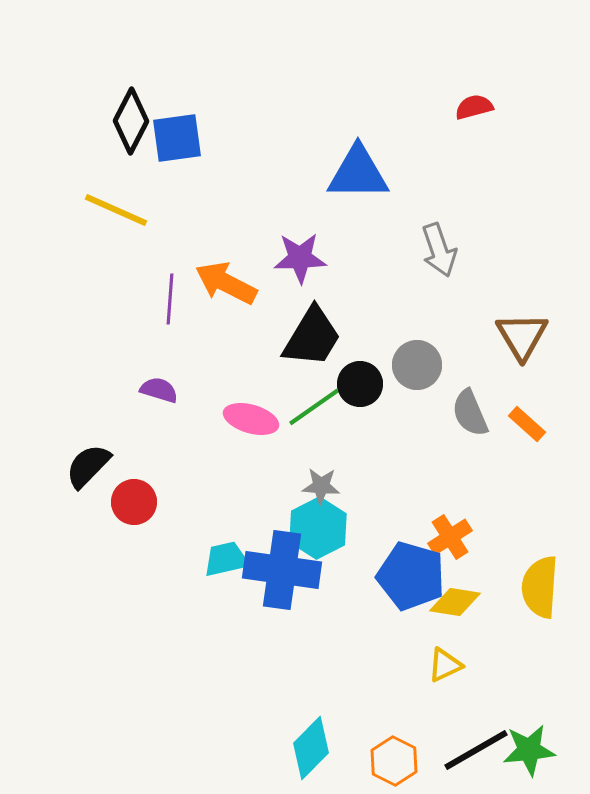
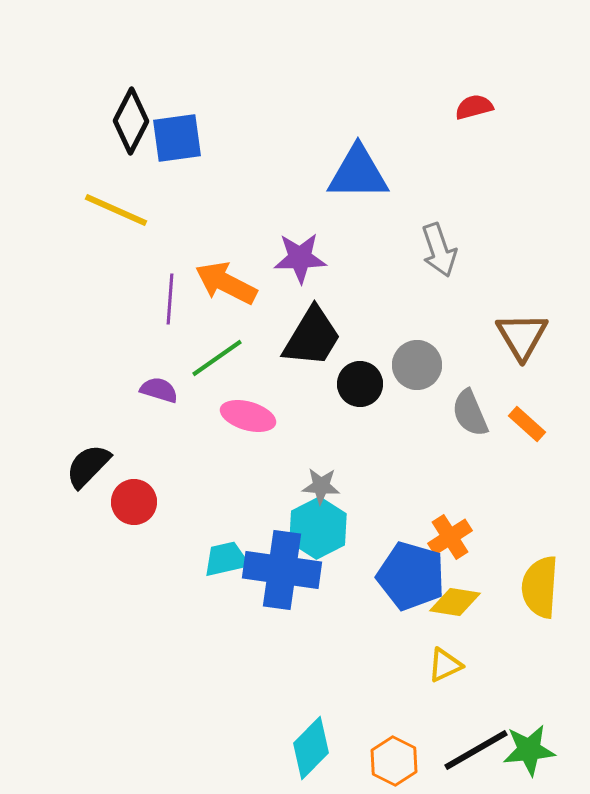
green line: moved 97 px left, 49 px up
pink ellipse: moved 3 px left, 3 px up
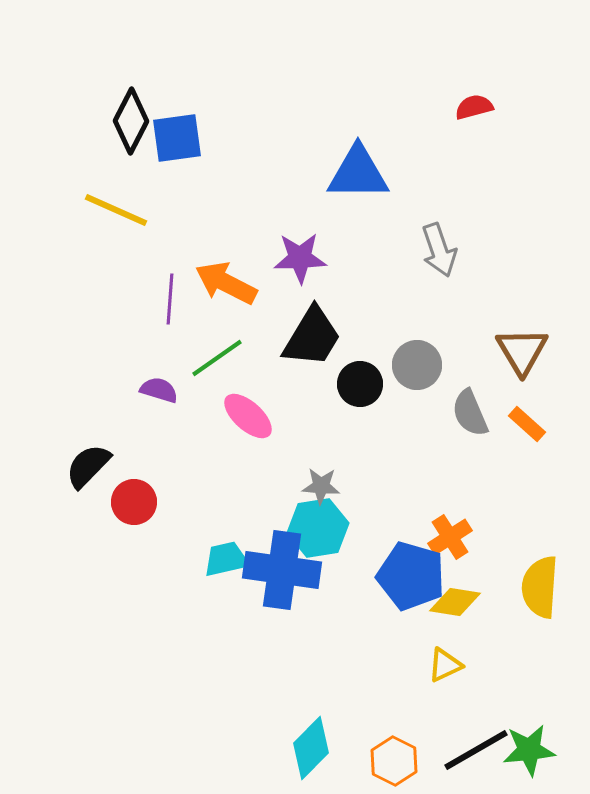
brown triangle: moved 15 px down
pink ellipse: rotated 26 degrees clockwise
cyan hexagon: rotated 18 degrees clockwise
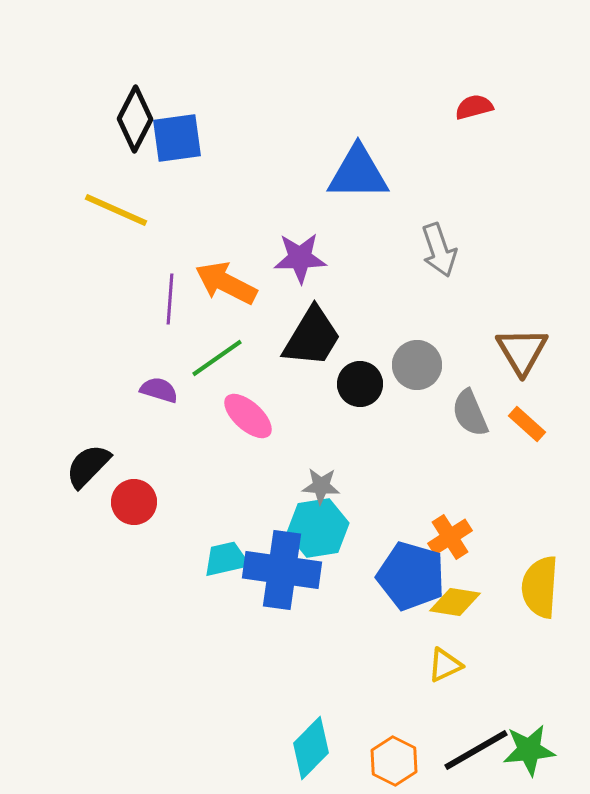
black diamond: moved 4 px right, 2 px up
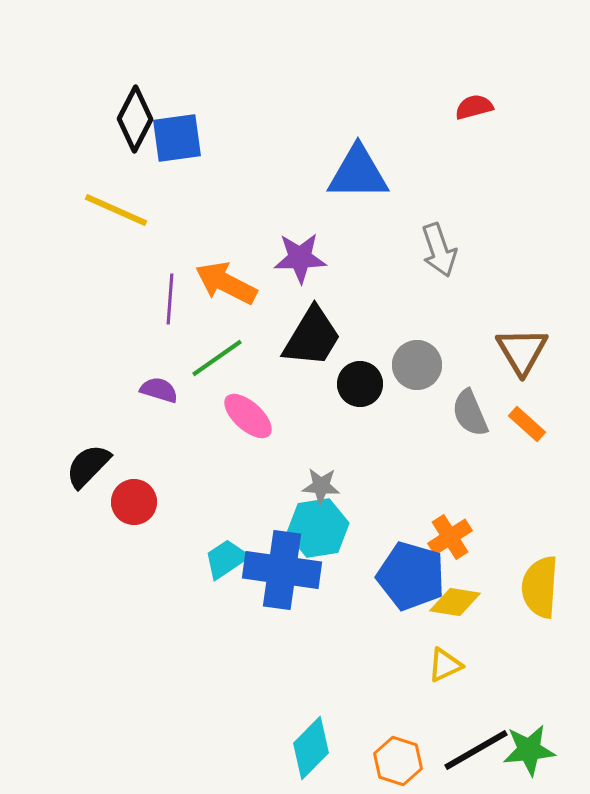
cyan trapezoid: rotated 21 degrees counterclockwise
orange hexagon: moved 4 px right; rotated 9 degrees counterclockwise
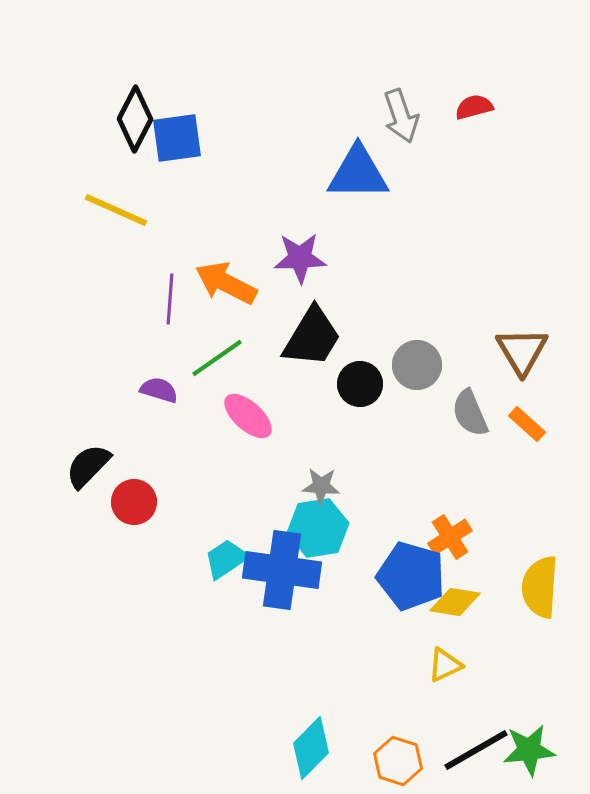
gray arrow: moved 38 px left, 134 px up
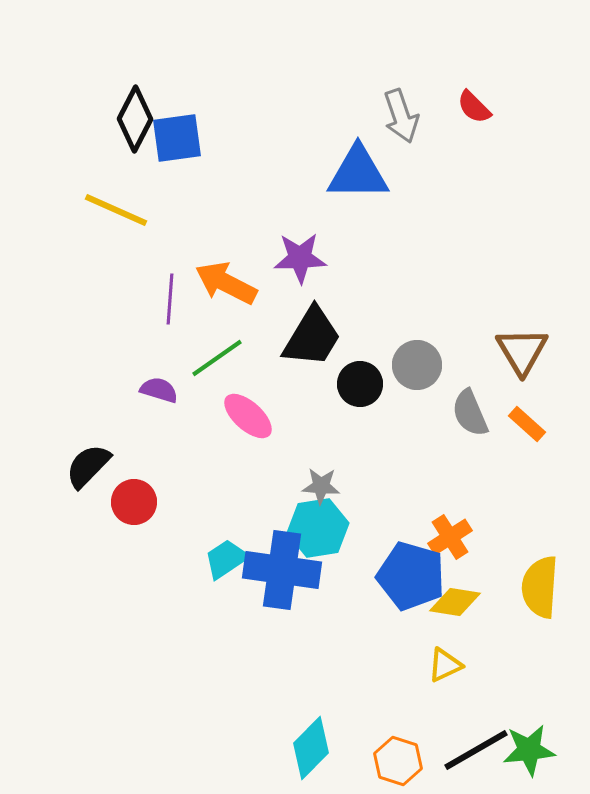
red semicircle: rotated 120 degrees counterclockwise
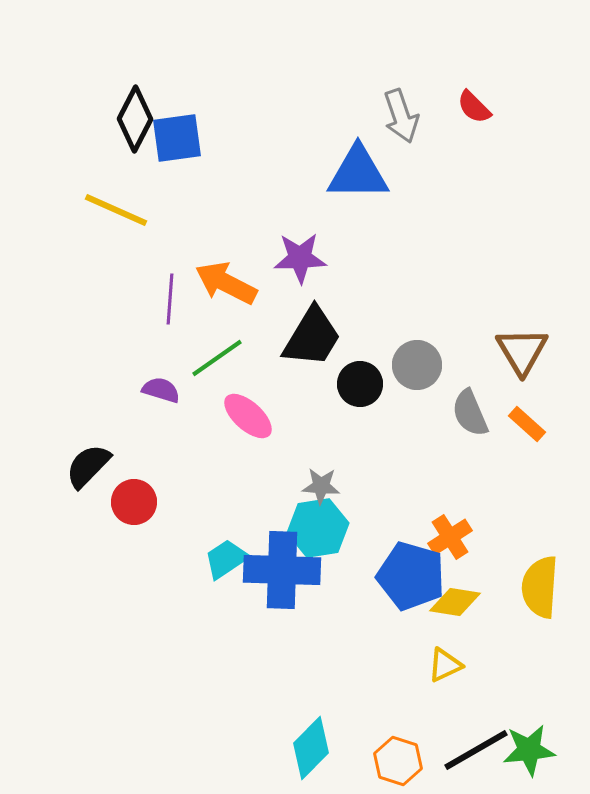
purple semicircle: moved 2 px right
blue cross: rotated 6 degrees counterclockwise
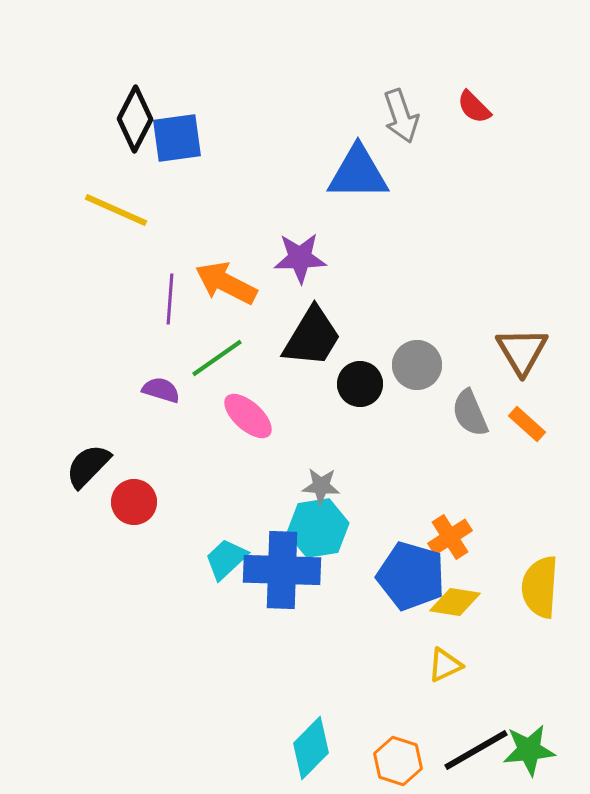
cyan trapezoid: rotated 9 degrees counterclockwise
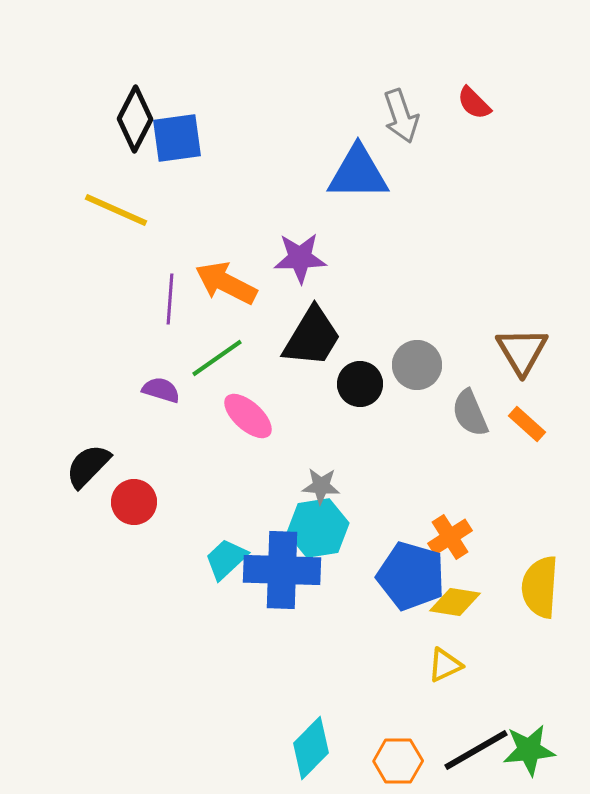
red semicircle: moved 4 px up
orange hexagon: rotated 18 degrees counterclockwise
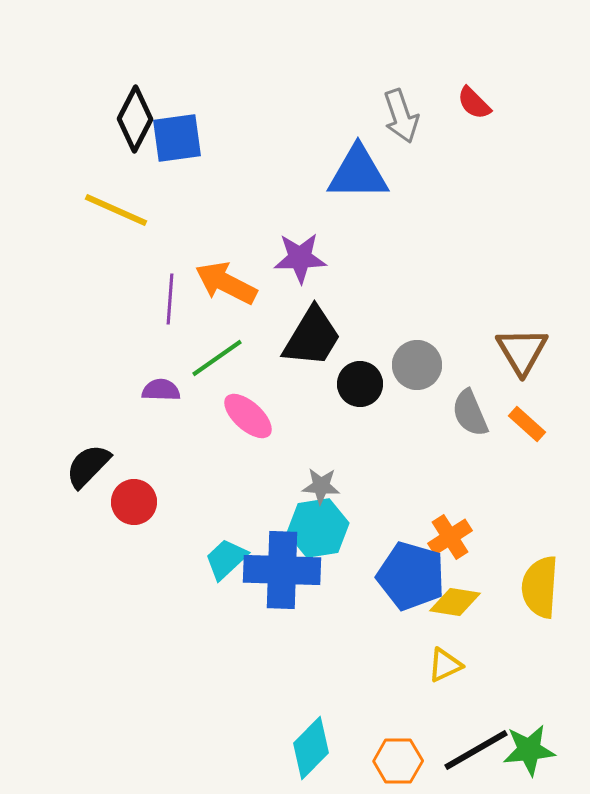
purple semicircle: rotated 15 degrees counterclockwise
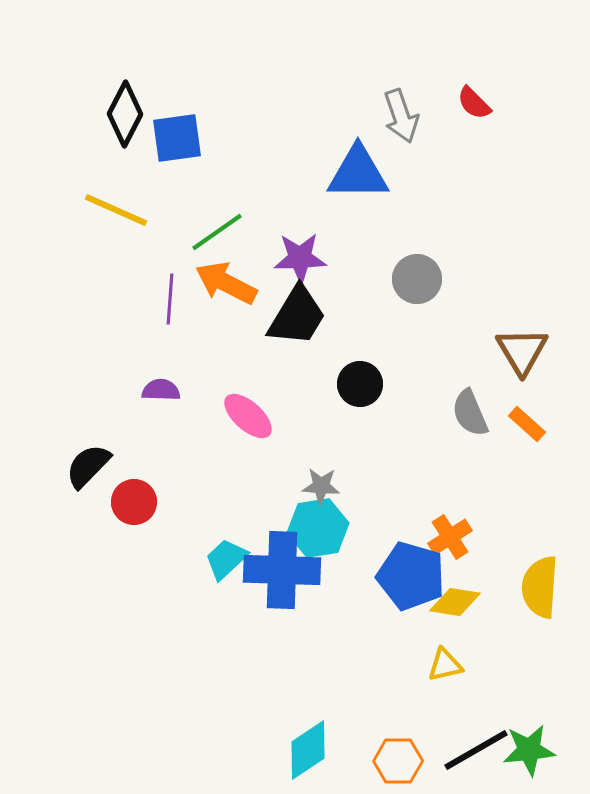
black diamond: moved 10 px left, 5 px up
black trapezoid: moved 15 px left, 21 px up
green line: moved 126 px up
gray circle: moved 86 px up
yellow triangle: rotated 12 degrees clockwise
cyan diamond: moved 3 px left, 2 px down; rotated 12 degrees clockwise
